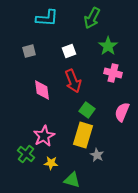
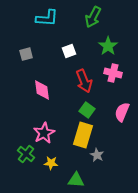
green arrow: moved 1 px right, 1 px up
gray square: moved 3 px left, 3 px down
red arrow: moved 11 px right
pink star: moved 3 px up
green triangle: moved 4 px right; rotated 12 degrees counterclockwise
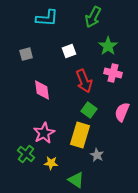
green square: moved 2 px right
yellow rectangle: moved 3 px left
green triangle: rotated 30 degrees clockwise
